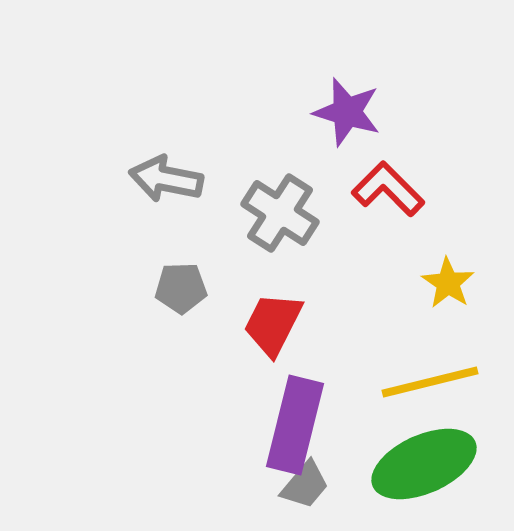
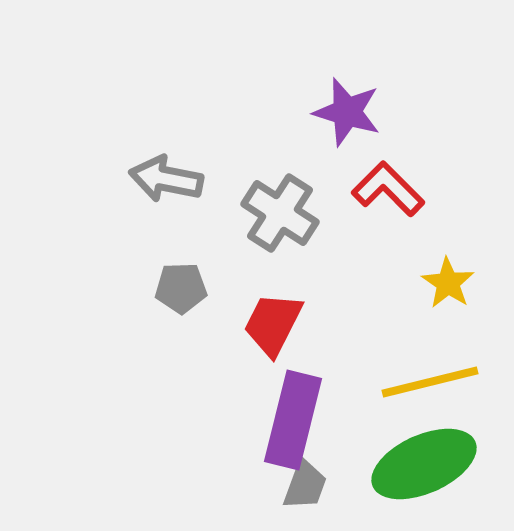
purple rectangle: moved 2 px left, 5 px up
gray trapezoid: rotated 20 degrees counterclockwise
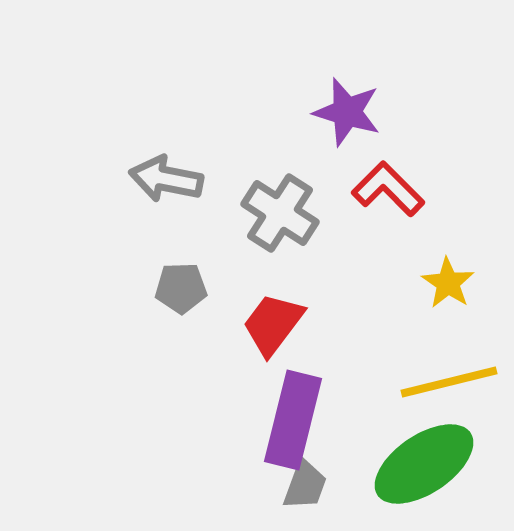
red trapezoid: rotated 10 degrees clockwise
yellow line: moved 19 px right
green ellipse: rotated 10 degrees counterclockwise
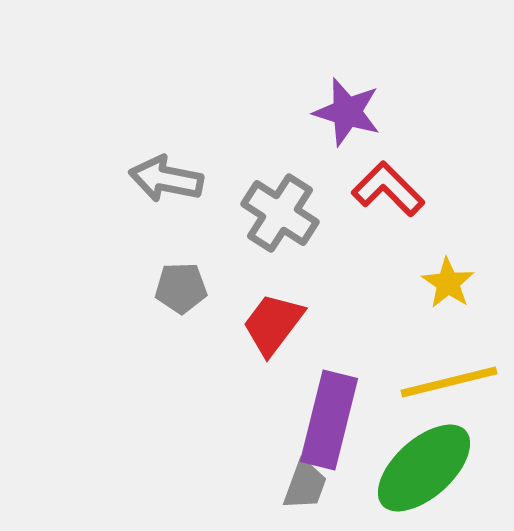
purple rectangle: moved 36 px right
green ellipse: moved 4 px down; rotated 8 degrees counterclockwise
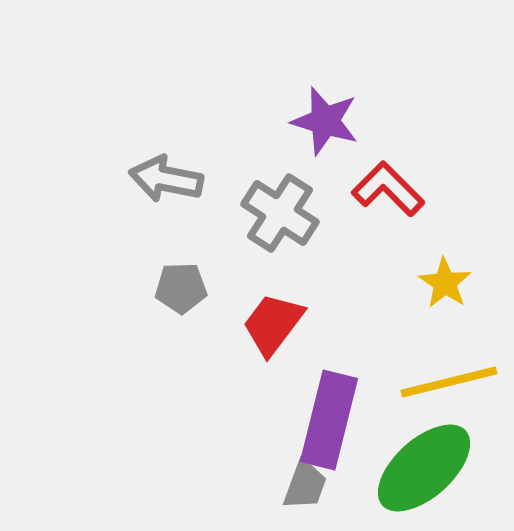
purple star: moved 22 px left, 9 px down
yellow star: moved 3 px left
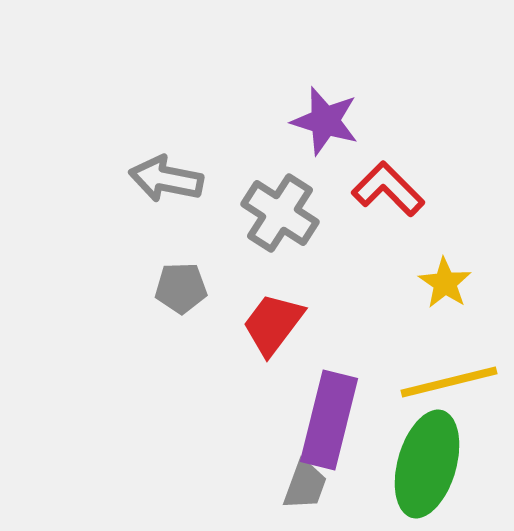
green ellipse: moved 3 px right, 4 px up; rotated 32 degrees counterclockwise
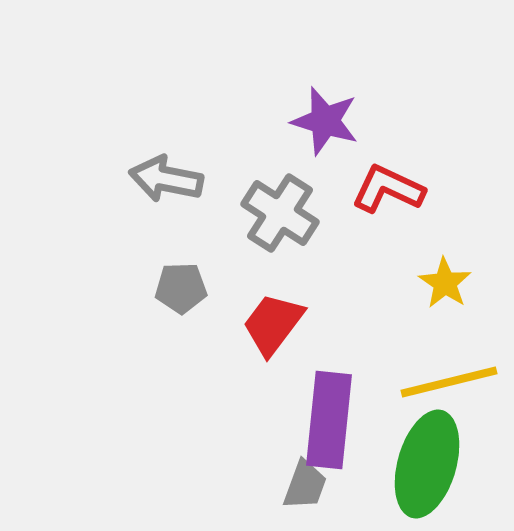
red L-shape: rotated 20 degrees counterclockwise
purple rectangle: rotated 8 degrees counterclockwise
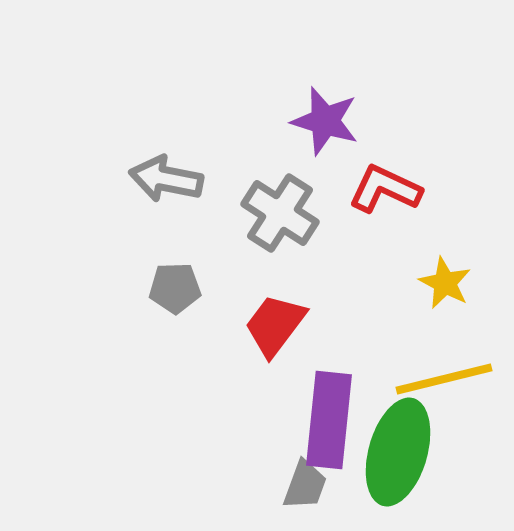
red L-shape: moved 3 px left
yellow star: rotated 6 degrees counterclockwise
gray pentagon: moved 6 px left
red trapezoid: moved 2 px right, 1 px down
yellow line: moved 5 px left, 3 px up
green ellipse: moved 29 px left, 12 px up
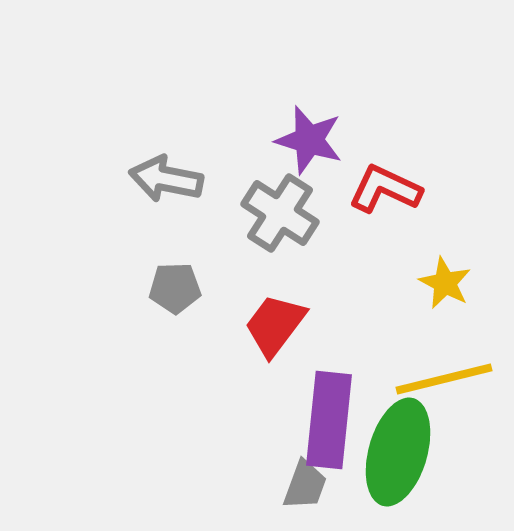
purple star: moved 16 px left, 19 px down
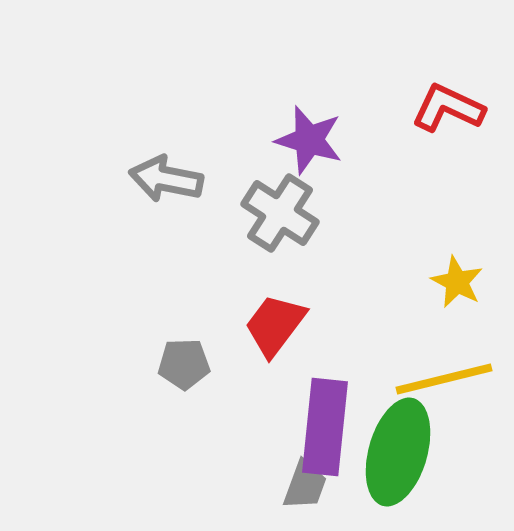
red L-shape: moved 63 px right, 81 px up
yellow star: moved 12 px right, 1 px up
gray pentagon: moved 9 px right, 76 px down
purple rectangle: moved 4 px left, 7 px down
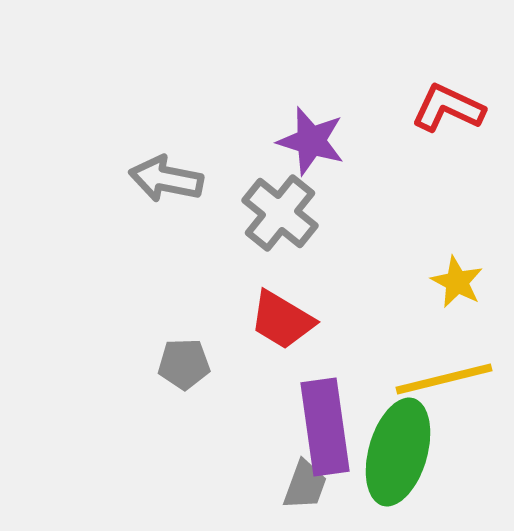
purple star: moved 2 px right, 1 px down
gray cross: rotated 6 degrees clockwise
red trapezoid: moved 7 px right, 5 px up; rotated 96 degrees counterclockwise
purple rectangle: rotated 14 degrees counterclockwise
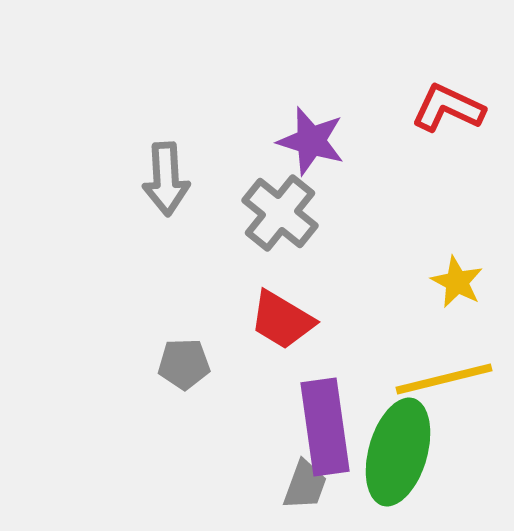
gray arrow: rotated 104 degrees counterclockwise
